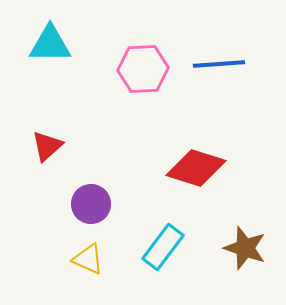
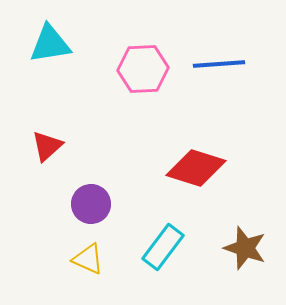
cyan triangle: rotated 9 degrees counterclockwise
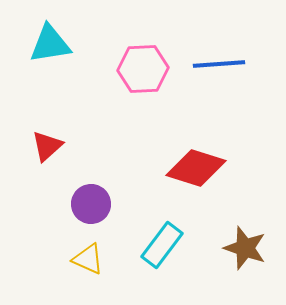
cyan rectangle: moved 1 px left, 2 px up
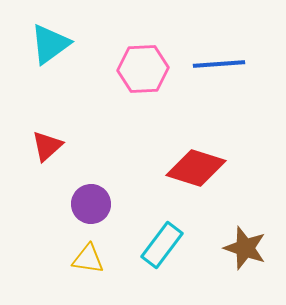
cyan triangle: rotated 27 degrees counterclockwise
yellow triangle: rotated 16 degrees counterclockwise
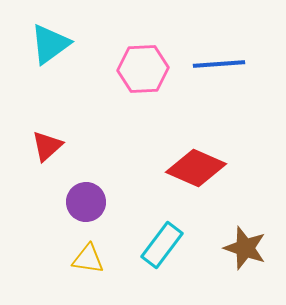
red diamond: rotated 6 degrees clockwise
purple circle: moved 5 px left, 2 px up
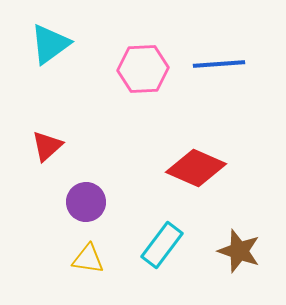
brown star: moved 6 px left, 3 px down
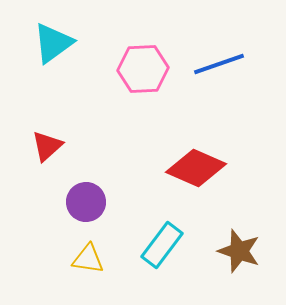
cyan triangle: moved 3 px right, 1 px up
blue line: rotated 15 degrees counterclockwise
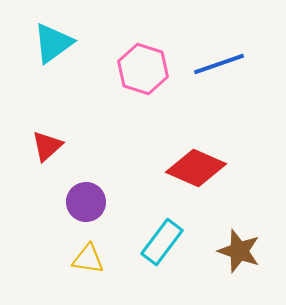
pink hexagon: rotated 21 degrees clockwise
cyan rectangle: moved 3 px up
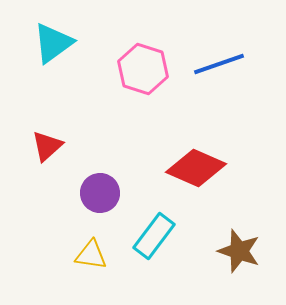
purple circle: moved 14 px right, 9 px up
cyan rectangle: moved 8 px left, 6 px up
yellow triangle: moved 3 px right, 4 px up
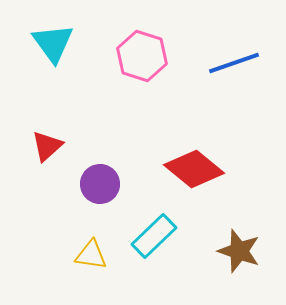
cyan triangle: rotated 30 degrees counterclockwise
blue line: moved 15 px right, 1 px up
pink hexagon: moved 1 px left, 13 px up
red diamond: moved 2 px left, 1 px down; rotated 16 degrees clockwise
purple circle: moved 9 px up
cyan rectangle: rotated 9 degrees clockwise
